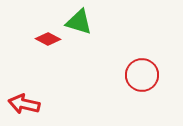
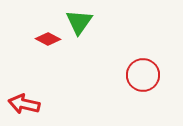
green triangle: rotated 48 degrees clockwise
red circle: moved 1 px right
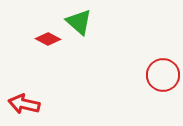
green triangle: rotated 24 degrees counterclockwise
red circle: moved 20 px right
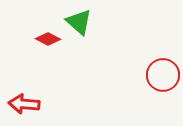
red arrow: rotated 8 degrees counterclockwise
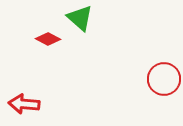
green triangle: moved 1 px right, 4 px up
red circle: moved 1 px right, 4 px down
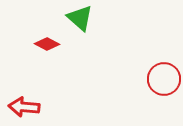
red diamond: moved 1 px left, 5 px down
red arrow: moved 3 px down
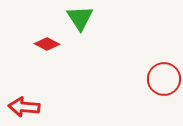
green triangle: rotated 16 degrees clockwise
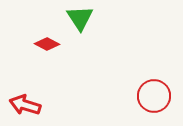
red circle: moved 10 px left, 17 px down
red arrow: moved 1 px right, 2 px up; rotated 12 degrees clockwise
